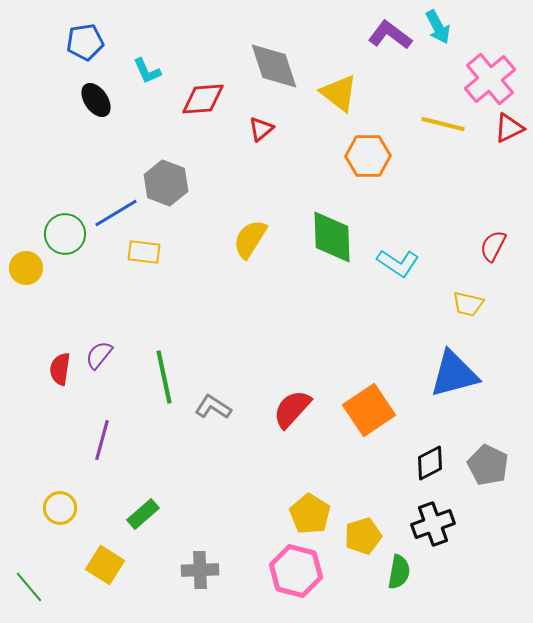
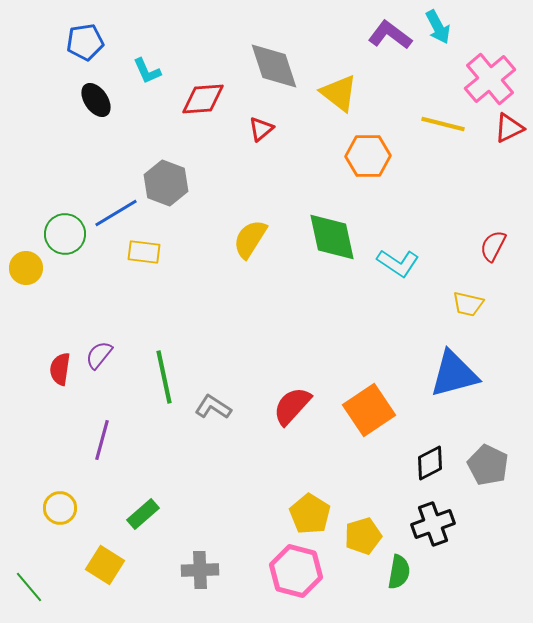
green diamond at (332, 237): rotated 10 degrees counterclockwise
red semicircle at (292, 409): moved 3 px up
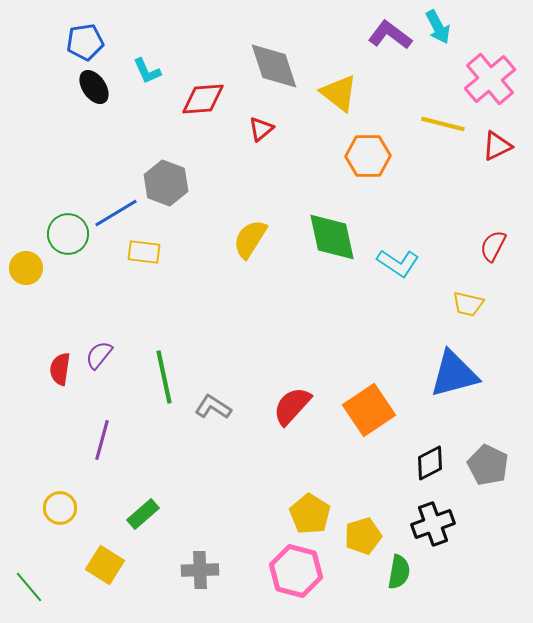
black ellipse at (96, 100): moved 2 px left, 13 px up
red triangle at (509, 128): moved 12 px left, 18 px down
green circle at (65, 234): moved 3 px right
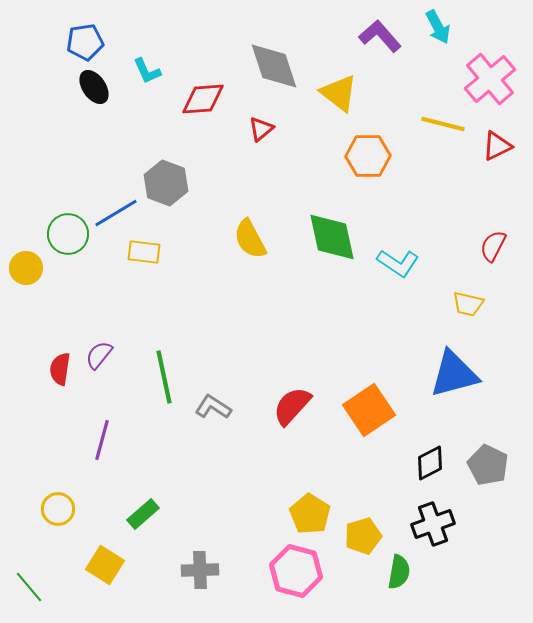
purple L-shape at (390, 35): moved 10 px left, 1 px down; rotated 12 degrees clockwise
yellow semicircle at (250, 239): rotated 60 degrees counterclockwise
yellow circle at (60, 508): moved 2 px left, 1 px down
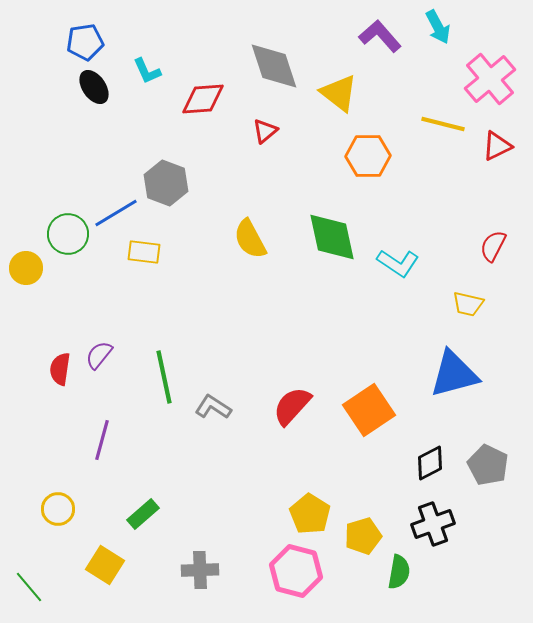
red triangle at (261, 129): moved 4 px right, 2 px down
